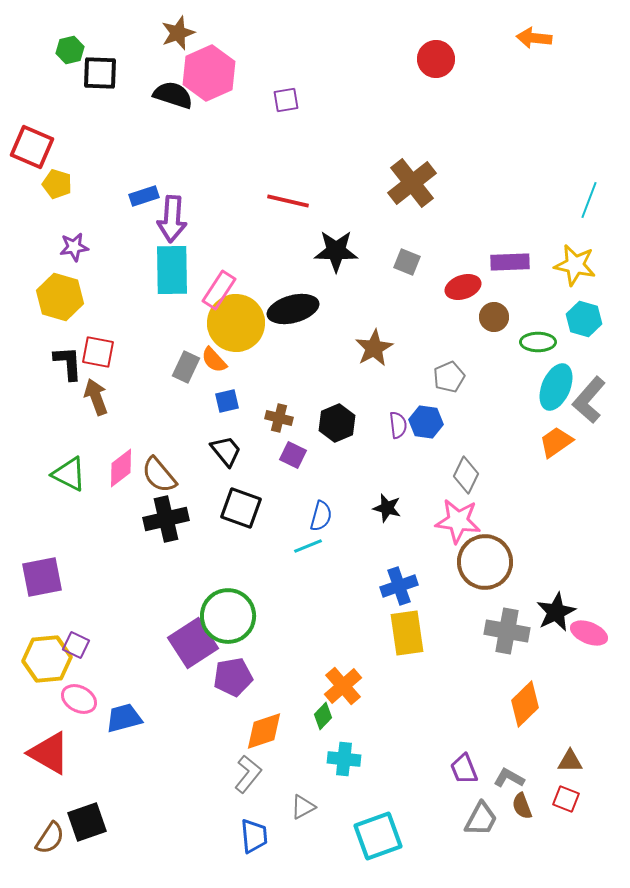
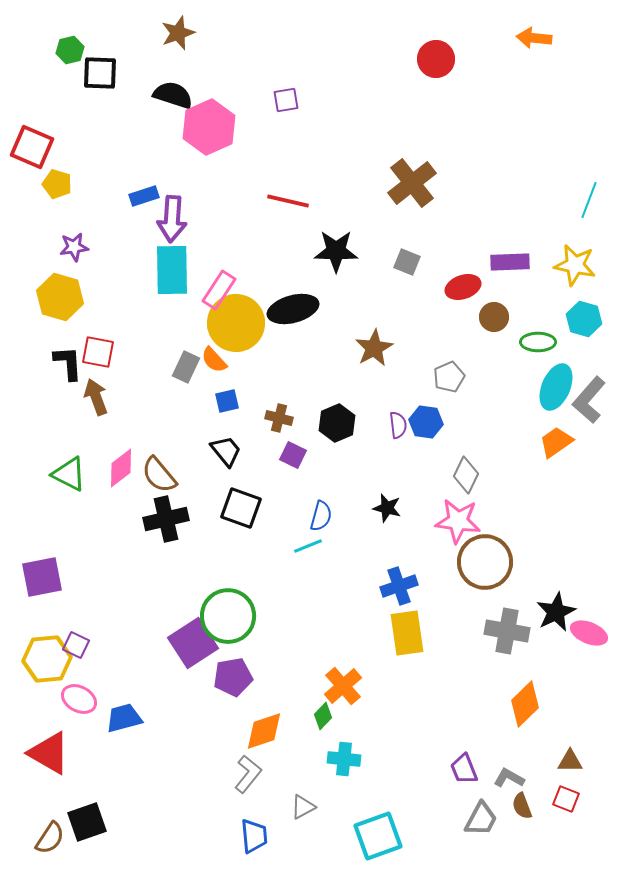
pink hexagon at (209, 73): moved 54 px down
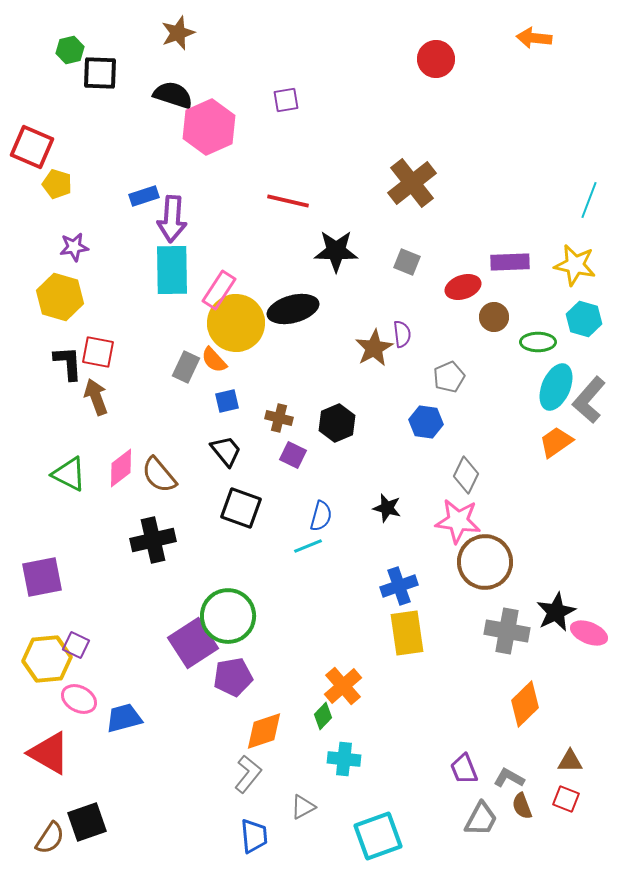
purple semicircle at (398, 425): moved 4 px right, 91 px up
black cross at (166, 519): moved 13 px left, 21 px down
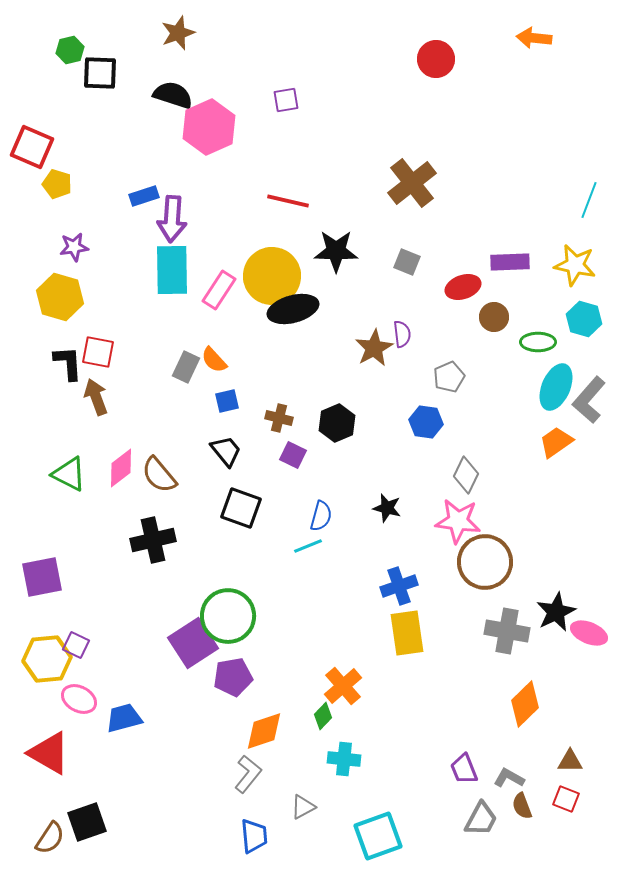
yellow circle at (236, 323): moved 36 px right, 47 px up
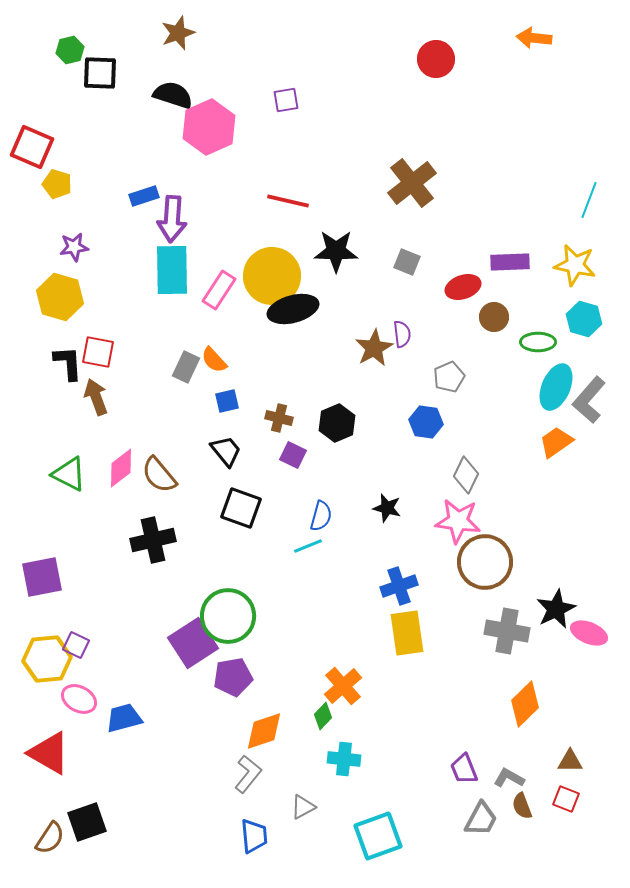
black star at (556, 612): moved 3 px up
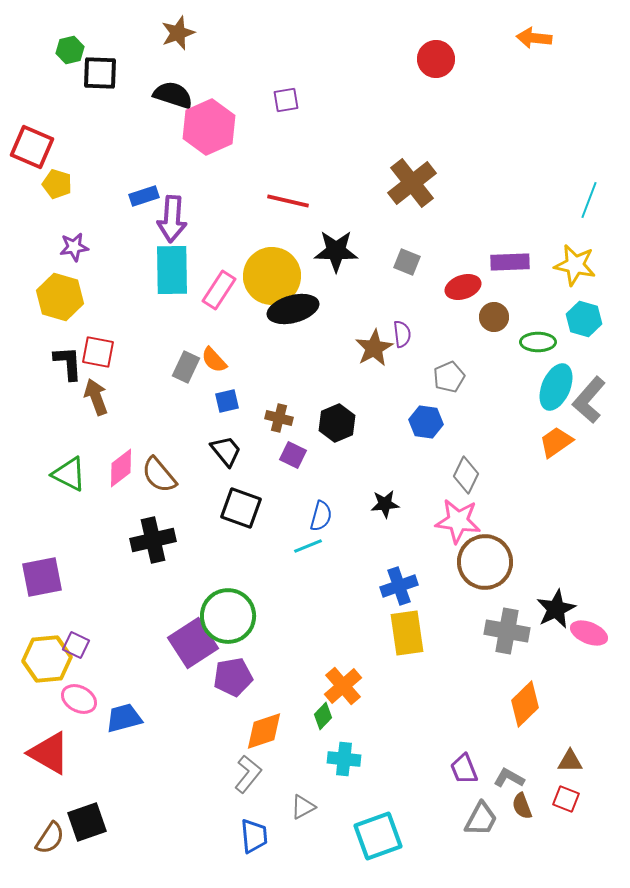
black star at (387, 508): moved 2 px left, 4 px up; rotated 20 degrees counterclockwise
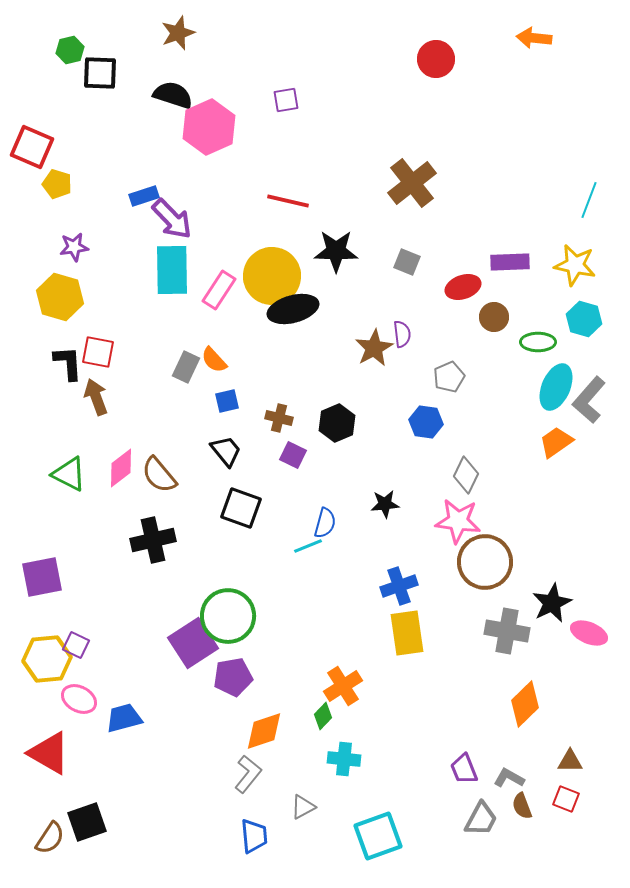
purple arrow at (172, 219): rotated 48 degrees counterclockwise
blue semicircle at (321, 516): moved 4 px right, 7 px down
black star at (556, 609): moved 4 px left, 6 px up
orange cross at (343, 686): rotated 9 degrees clockwise
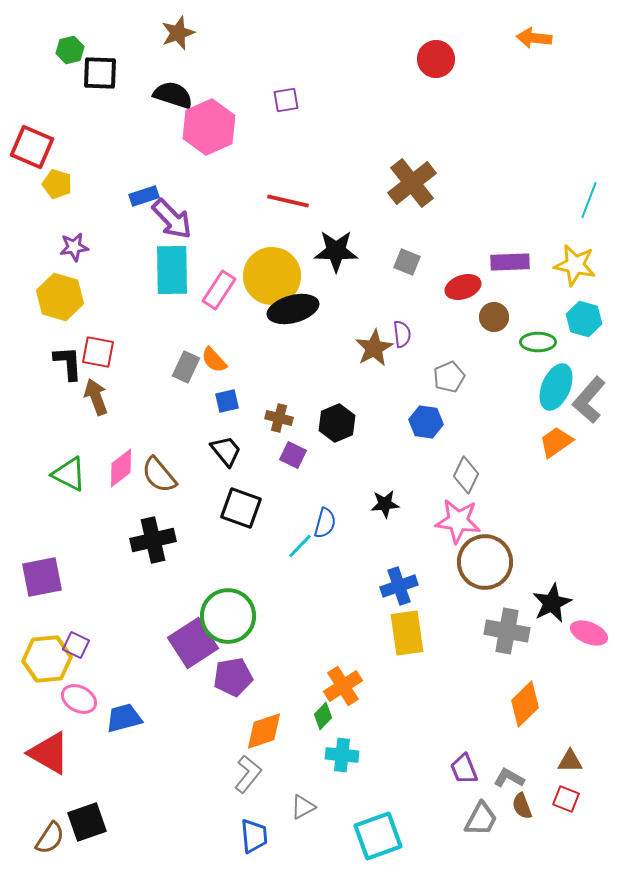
cyan line at (308, 546): moved 8 px left; rotated 24 degrees counterclockwise
cyan cross at (344, 759): moved 2 px left, 4 px up
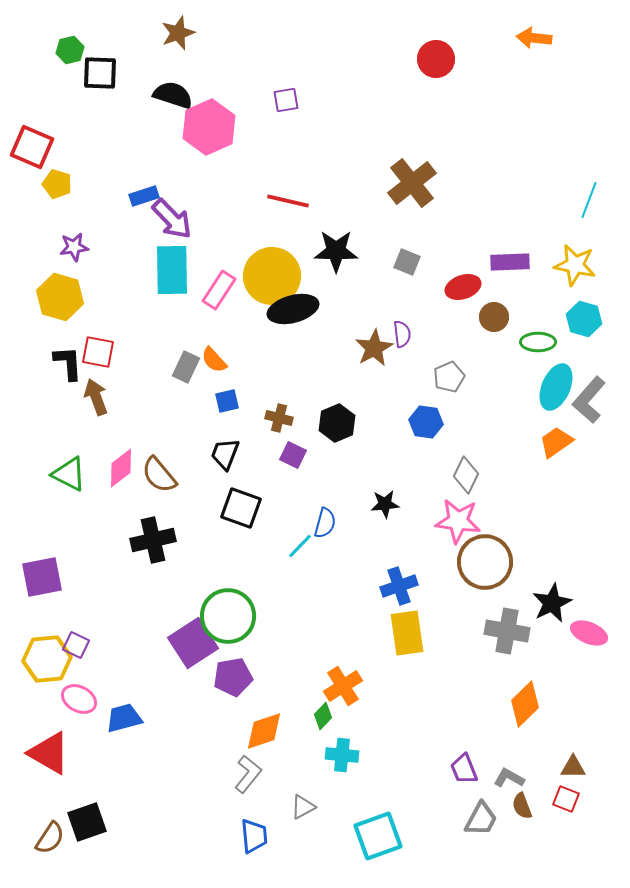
black trapezoid at (226, 451): moved 1 px left, 3 px down; rotated 120 degrees counterclockwise
brown triangle at (570, 761): moved 3 px right, 6 px down
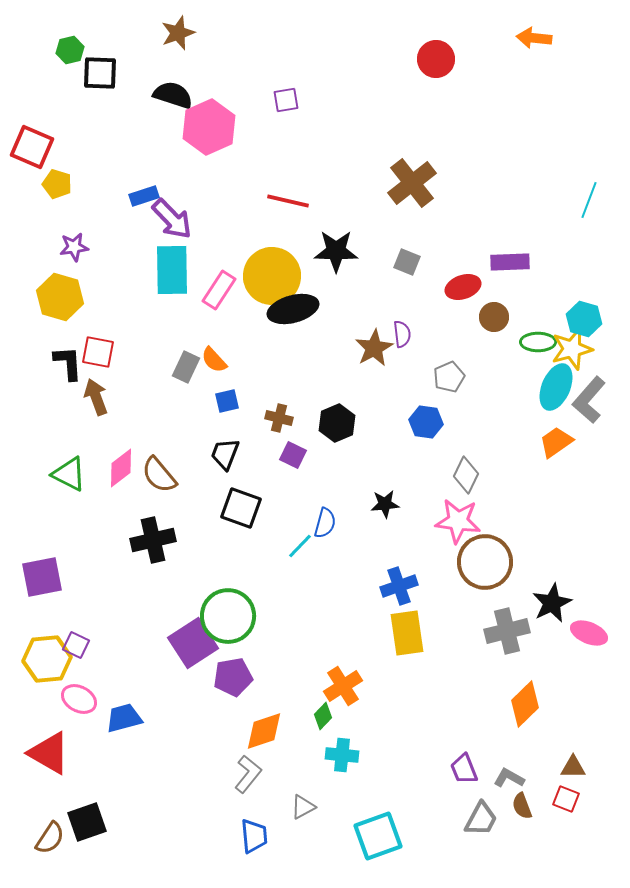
yellow star at (575, 265): moved 3 px left, 84 px down; rotated 27 degrees counterclockwise
gray cross at (507, 631): rotated 24 degrees counterclockwise
